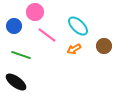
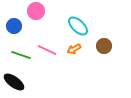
pink circle: moved 1 px right, 1 px up
pink line: moved 15 px down; rotated 12 degrees counterclockwise
black ellipse: moved 2 px left
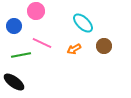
cyan ellipse: moved 5 px right, 3 px up
pink line: moved 5 px left, 7 px up
green line: rotated 30 degrees counterclockwise
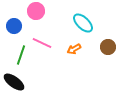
brown circle: moved 4 px right, 1 px down
green line: rotated 60 degrees counterclockwise
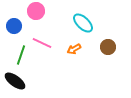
black ellipse: moved 1 px right, 1 px up
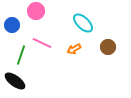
blue circle: moved 2 px left, 1 px up
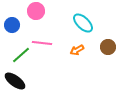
pink line: rotated 18 degrees counterclockwise
orange arrow: moved 3 px right, 1 px down
green line: rotated 30 degrees clockwise
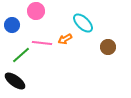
orange arrow: moved 12 px left, 11 px up
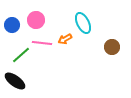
pink circle: moved 9 px down
cyan ellipse: rotated 20 degrees clockwise
brown circle: moved 4 px right
